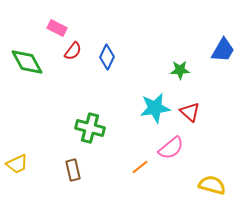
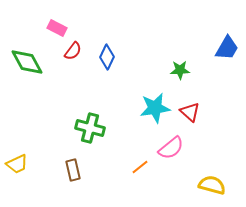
blue trapezoid: moved 4 px right, 2 px up
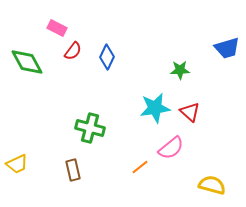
blue trapezoid: rotated 44 degrees clockwise
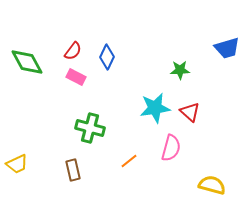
pink rectangle: moved 19 px right, 49 px down
pink semicircle: rotated 36 degrees counterclockwise
orange line: moved 11 px left, 6 px up
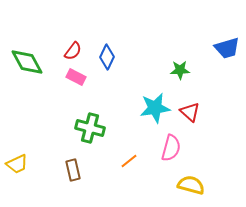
yellow semicircle: moved 21 px left
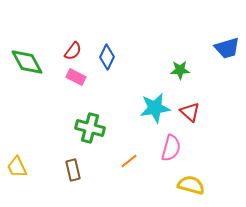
yellow trapezoid: moved 3 px down; rotated 90 degrees clockwise
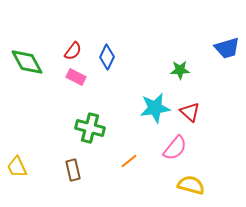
pink semicircle: moved 4 px right; rotated 24 degrees clockwise
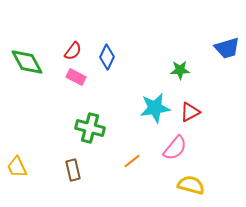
red triangle: rotated 50 degrees clockwise
orange line: moved 3 px right
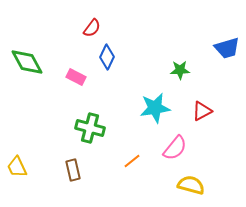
red semicircle: moved 19 px right, 23 px up
red triangle: moved 12 px right, 1 px up
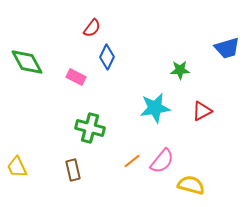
pink semicircle: moved 13 px left, 13 px down
